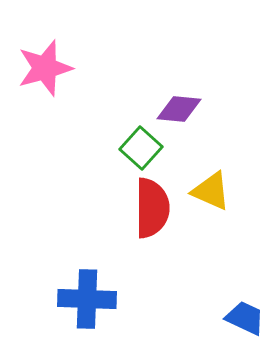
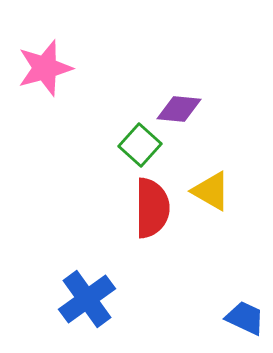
green square: moved 1 px left, 3 px up
yellow triangle: rotated 6 degrees clockwise
blue cross: rotated 38 degrees counterclockwise
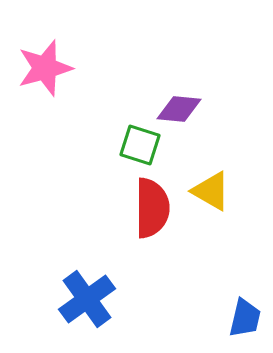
green square: rotated 24 degrees counterclockwise
blue trapezoid: rotated 78 degrees clockwise
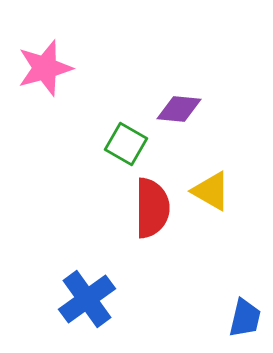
green square: moved 14 px left, 1 px up; rotated 12 degrees clockwise
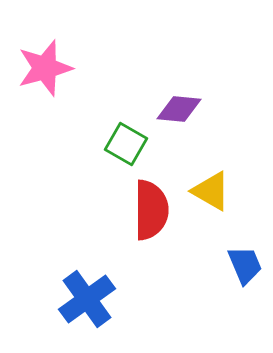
red semicircle: moved 1 px left, 2 px down
blue trapezoid: moved 53 px up; rotated 36 degrees counterclockwise
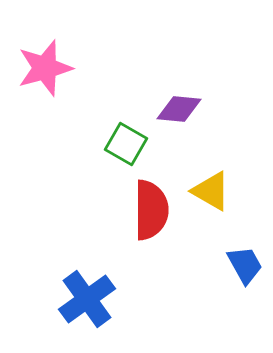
blue trapezoid: rotated 6 degrees counterclockwise
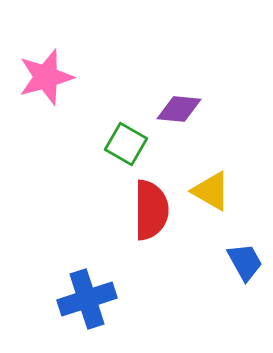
pink star: moved 1 px right, 9 px down
blue trapezoid: moved 3 px up
blue cross: rotated 18 degrees clockwise
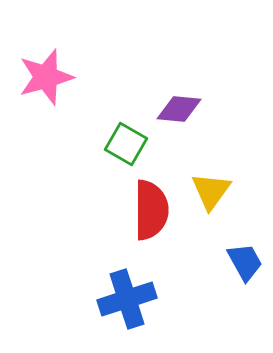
yellow triangle: rotated 36 degrees clockwise
blue cross: moved 40 px right
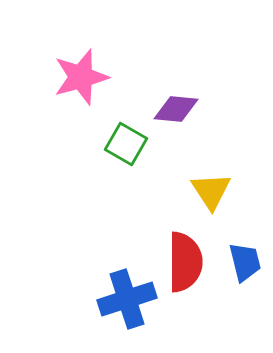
pink star: moved 35 px right
purple diamond: moved 3 px left
yellow triangle: rotated 9 degrees counterclockwise
red semicircle: moved 34 px right, 52 px down
blue trapezoid: rotated 15 degrees clockwise
